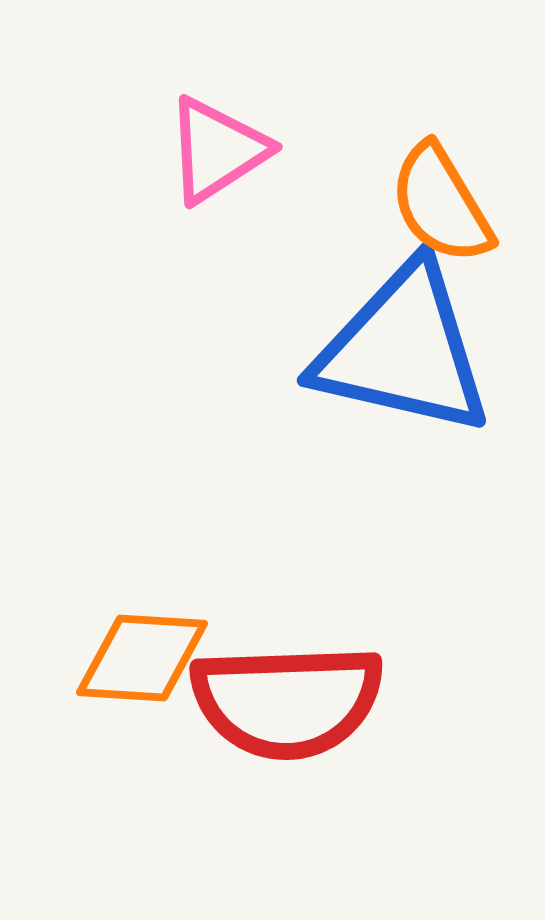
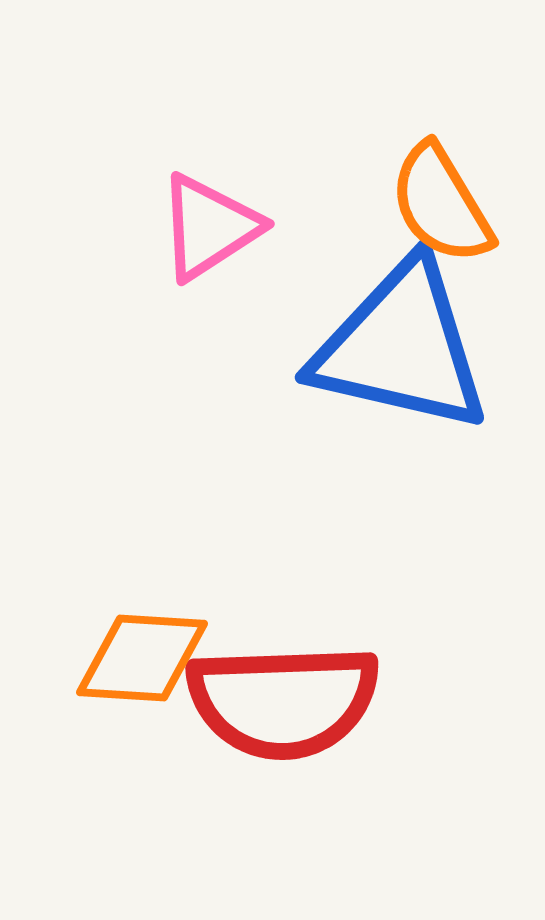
pink triangle: moved 8 px left, 77 px down
blue triangle: moved 2 px left, 3 px up
red semicircle: moved 4 px left
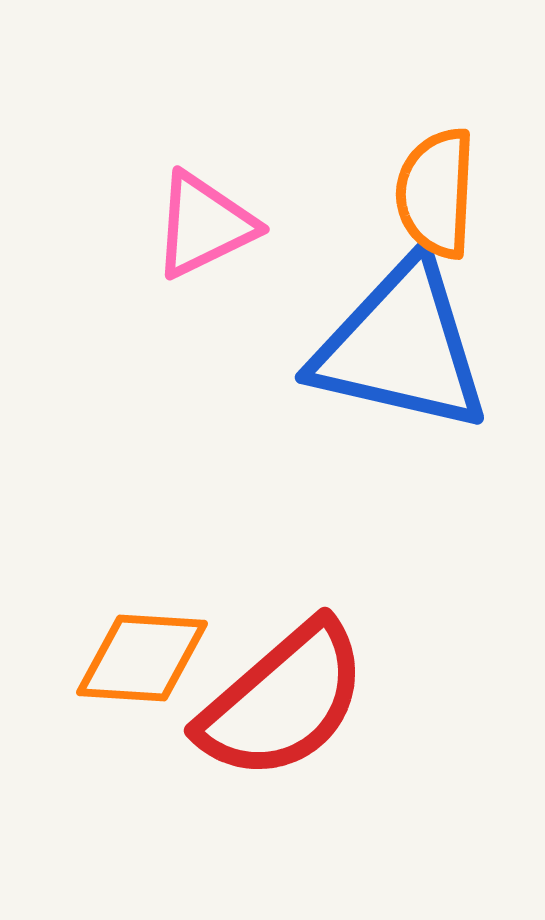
orange semicircle: moved 5 px left, 11 px up; rotated 34 degrees clockwise
pink triangle: moved 5 px left, 2 px up; rotated 7 degrees clockwise
red semicircle: rotated 39 degrees counterclockwise
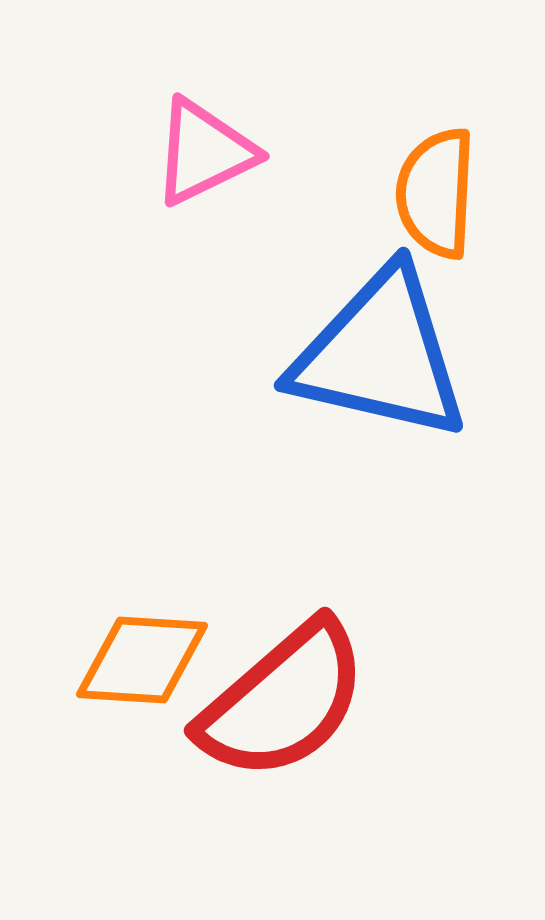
pink triangle: moved 73 px up
blue triangle: moved 21 px left, 8 px down
orange diamond: moved 2 px down
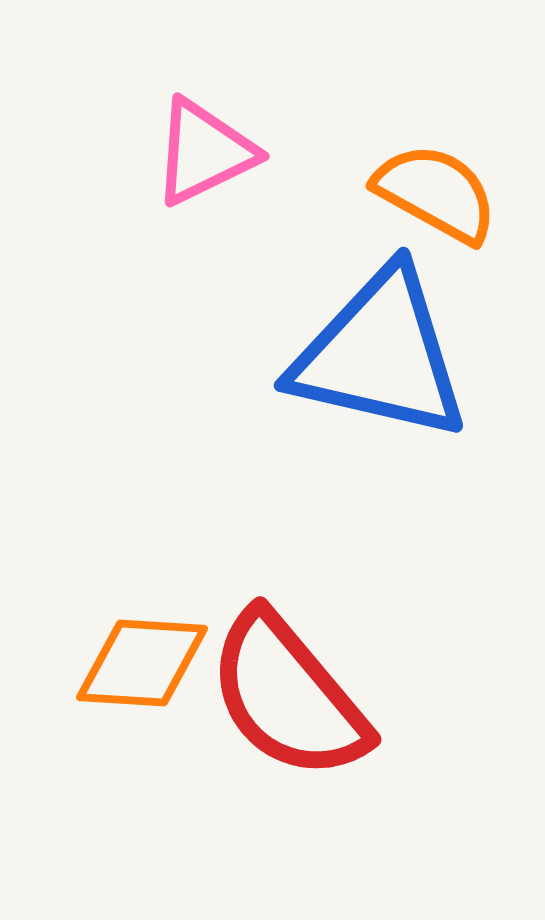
orange semicircle: rotated 116 degrees clockwise
orange diamond: moved 3 px down
red semicircle: moved 5 px right, 5 px up; rotated 91 degrees clockwise
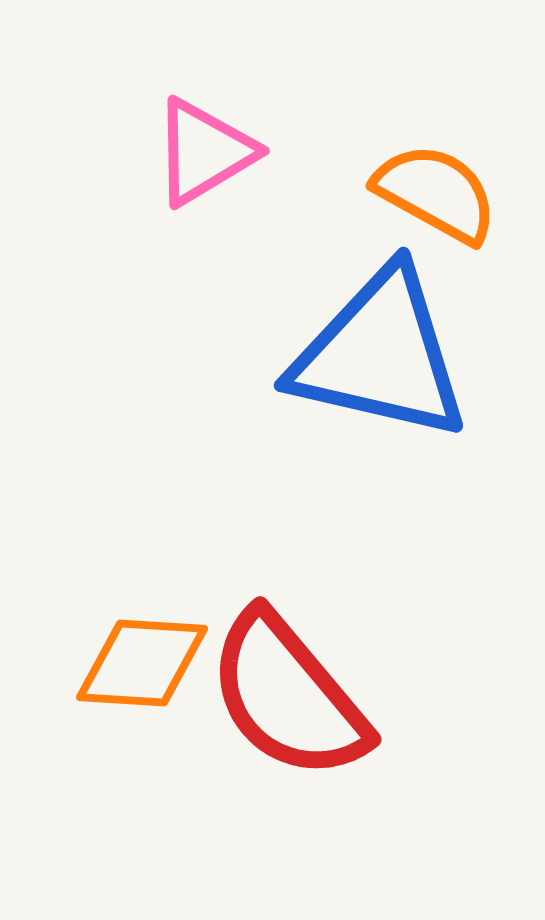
pink triangle: rotated 5 degrees counterclockwise
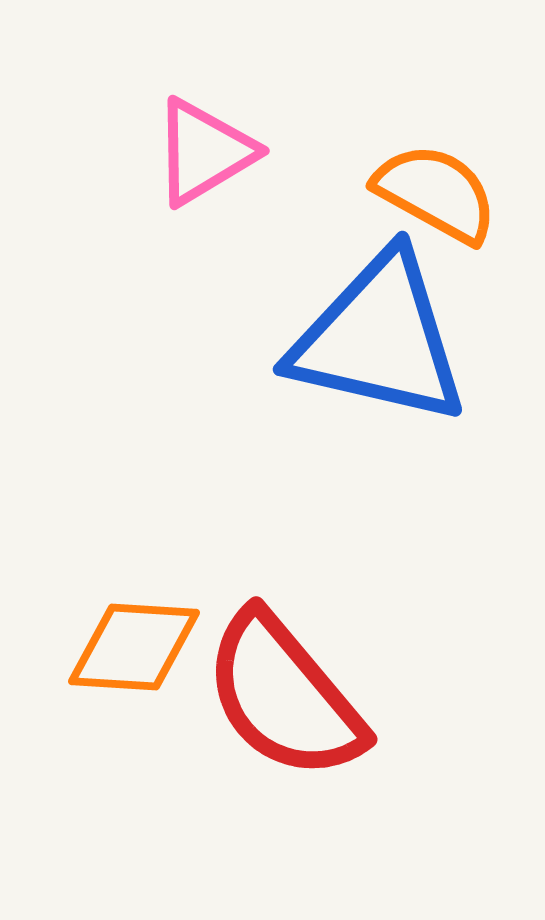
blue triangle: moved 1 px left, 16 px up
orange diamond: moved 8 px left, 16 px up
red semicircle: moved 4 px left
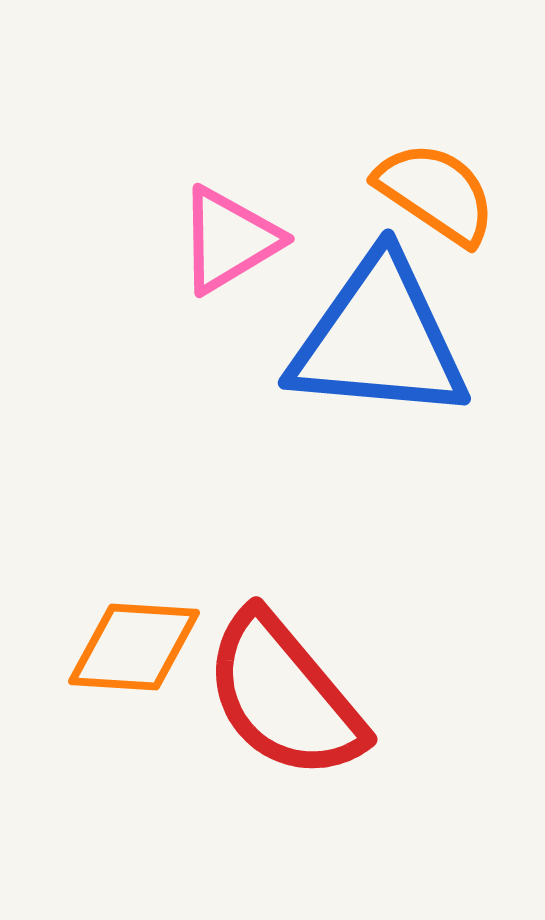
pink triangle: moved 25 px right, 88 px down
orange semicircle: rotated 5 degrees clockwise
blue triangle: rotated 8 degrees counterclockwise
